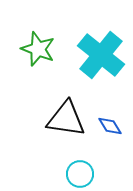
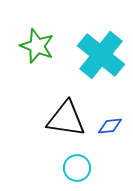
green star: moved 1 px left, 3 px up
blue diamond: rotated 65 degrees counterclockwise
cyan circle: moved 3 px left, 6 px up
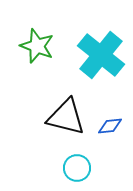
black triangle: moved 2 px up; rotated 6 degrees clockwise
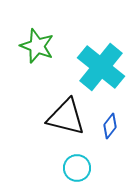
cyan cross: moved 12 px down
blue diamond: rotated 45 degrees counterclockwise
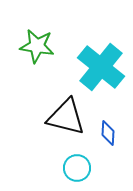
green star: rotated 12 degrees counterclockwise
blue diamond: moved 2 px left, 7 px down; rotated 35 degrees counterclockwise
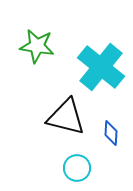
blue diamond: moved 3 px right
